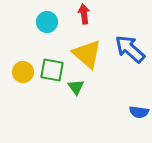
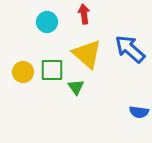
green square: rotated 10 degrees counterclockwise
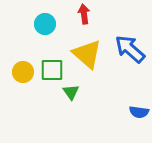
cyan circle: moved 2 px left, 2 px down
green triangle: moved 5 px left, 5 px down
